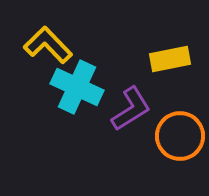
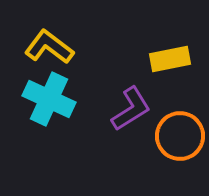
yellow L-shape: moved 1 px right, 2 px down; rotated 9 degrees counterclockwise
cyan cross: moved 28 px left, 12 px down
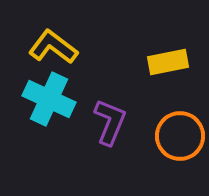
yellow L-shape: moved 4 px right
yellow rectangle: moved 2 px left, 3 px down
purple L-shape: moved 21 px left, 13 px down; rotated 36 degrees counterclockwise
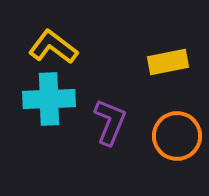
cyan cross: rotated 27 degrees counterclockwise
orange circle: moved 3 px left
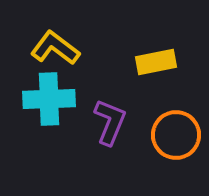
yellow L-shape: moved 2 px right, 1 px down
yellow rectangle: moved 12 px left
orange circle: moved 1 px left, 1 px up
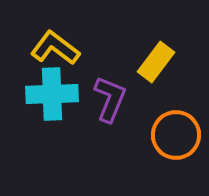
yellow rectangle: rotated 42 degrees counterclockwise
cyan cross: moved 3 px right, 5 px up
purple L-shape: moved 23 px up
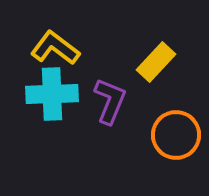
yellow rectangle: rotated 6 degrees clockwise
purple L-shape: moved 2 px down
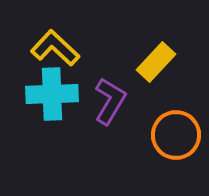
yellow L-shape: rotated 6 degrees clockwise
purple L-shape: rotated 9 degrees clockwise
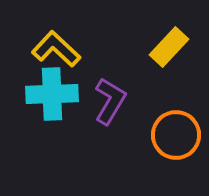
yellow L-shape: moved 1 px right, 1 px down
yellow rectangle: moved 13 px right, 15 px up
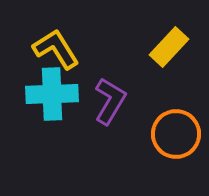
yellow L-shape: rotated 15 degrees clockwise
orange circle: moved 1 px up
